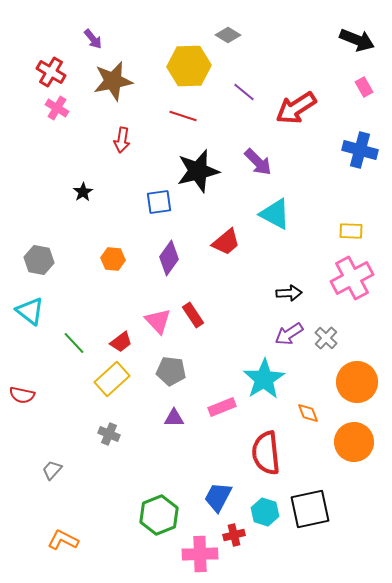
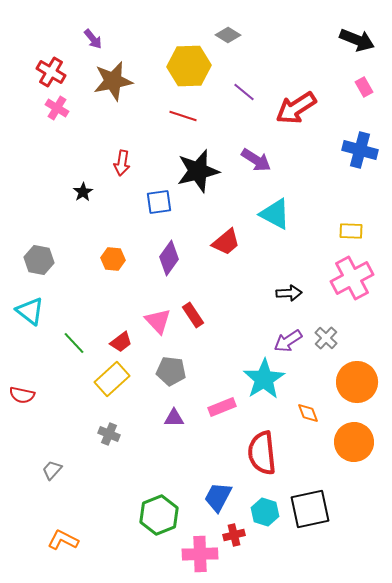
red arrow at (122, 140): moved 23 px down
purple arrow at (258, 162): moved 2 px left, 2 px up; rotated 12 degrees counterclockwise
purple arrow at (289, 334): moved 1 px left, 7 px down
red semicircle at (266, 453): moved 4 px left
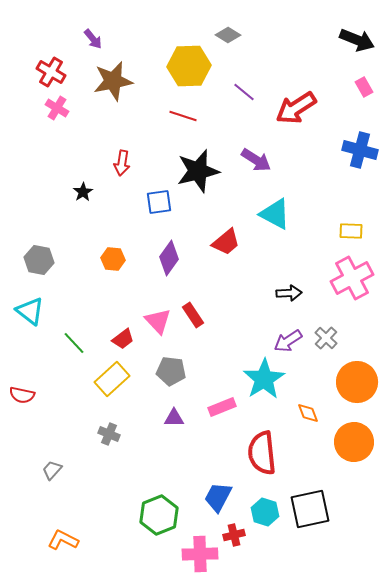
red trapezoid at (121, 342): moved 2 px right, 3 px up
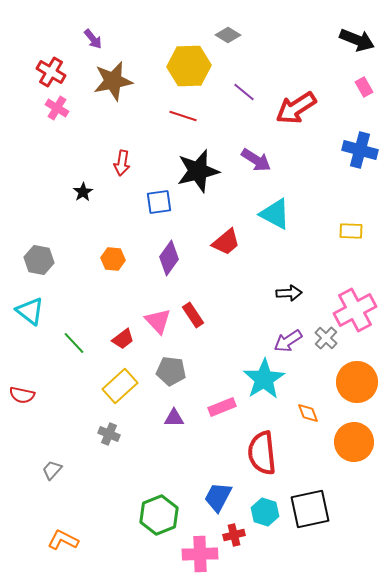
pink cross at (352, 278): moved 3 px right, 32 px down
yellow rectangle at (112, 379): moved 8 px right, 7 px down
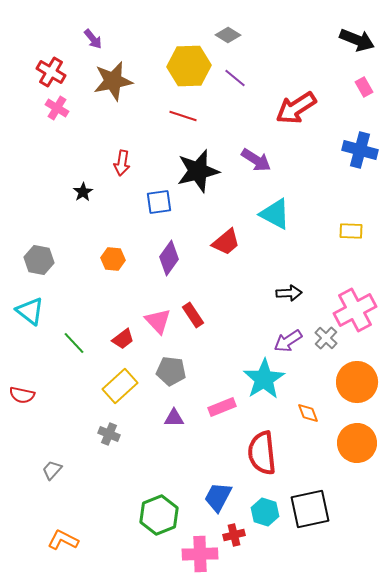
purple line at (244, 92): moved 9 px left, 14 px up
orange circle at (354, 442): moved 3 px right, 1 px down
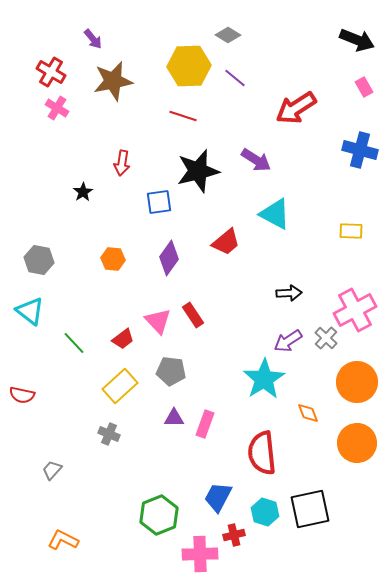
pink rectangle at (222, 407): moved 17 px left, 17 px down; rotated 48 degrees counterclockwise
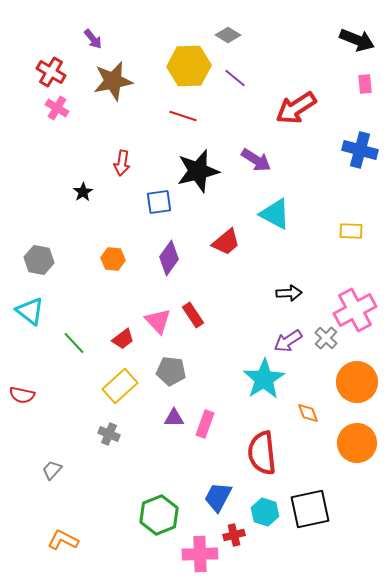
pink rectangle at (364, 87): moved 1 px right, 3 px up; rotated 24 degrees clockwise
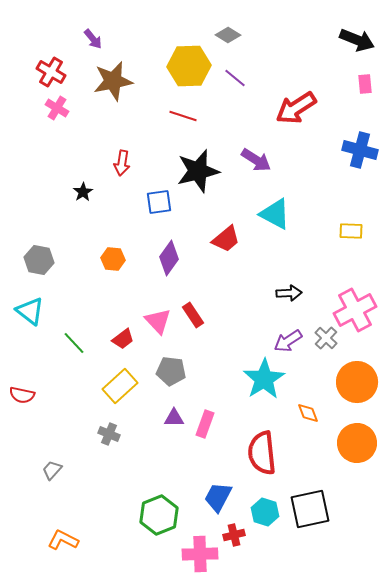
red trapezoid at (226, 242): moved 3 px up
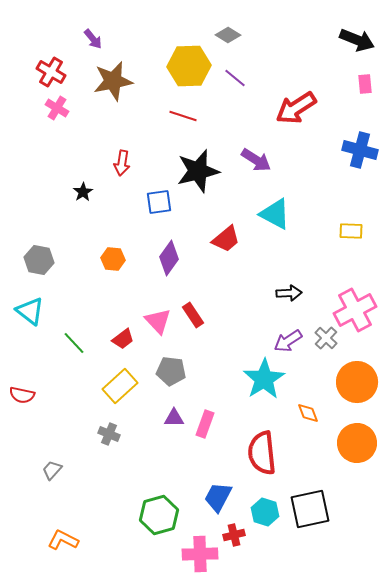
green hexagon at (159, 515): rotated 6 degrees clockwise
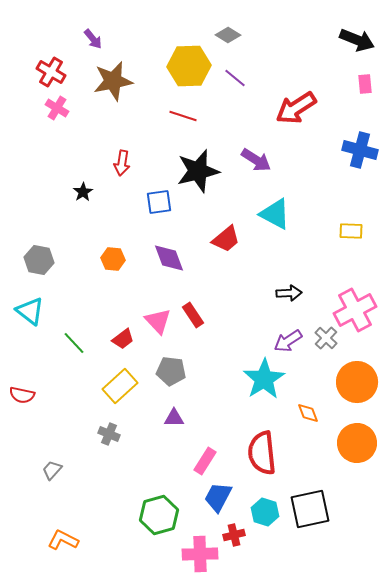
purple diamond at (169, 258): rotated 56 degrees counterclockwise
pink rectangle at (205, 424): moved 37 px down; rotated 12 degrees clockwise
